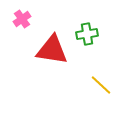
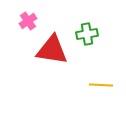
pink cross: moved 6 px right, 2 px down
yellow line: rotated 40 degrees counterclockwise
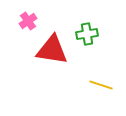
yellow line: rotated 15 degrees clockwise
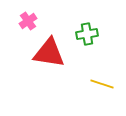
red triangle: moved 3 px left, 3 px down
yellow line: moved 1 px right, 1 px up
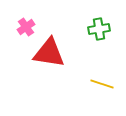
pink cross: moved 2 px left, 6 px down
green cross: moved 12 px right, 5 px up
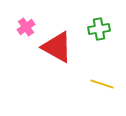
red triangle: moved 8 px right, 6 px up; rotated 20 degrees clockwise
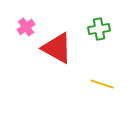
red triangle: moved 1 px down
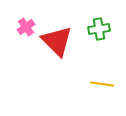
red triangle: moved 7 px up; rotated 16 degrees clockwise
yellow line: rotated 10 degrees counterclockwise
